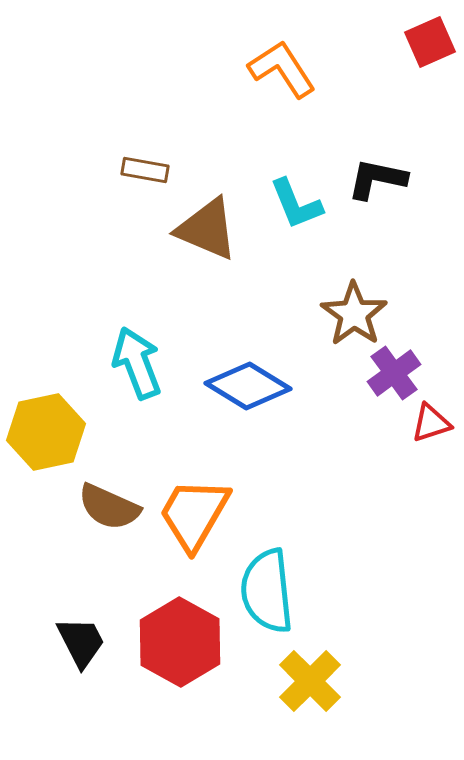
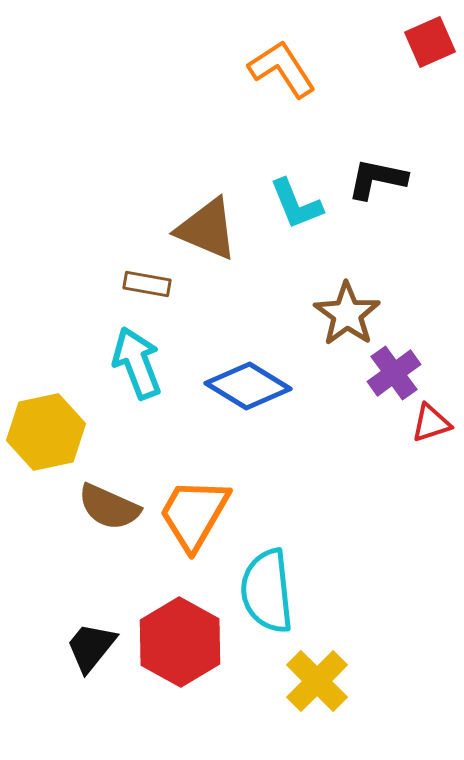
brown rectangle: moved 2 px right, 114 px down
brown star: moved 7 px left
black trapezoid: moved 10 px right, 5 px down; rotated 114 degrees counterclockwise
yellow cross: moved 7 px right
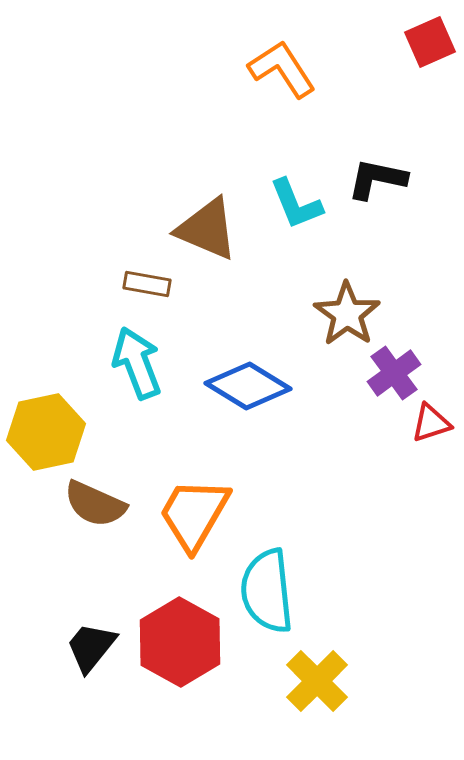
brown semicircle: moved 14 px left, 3 px up
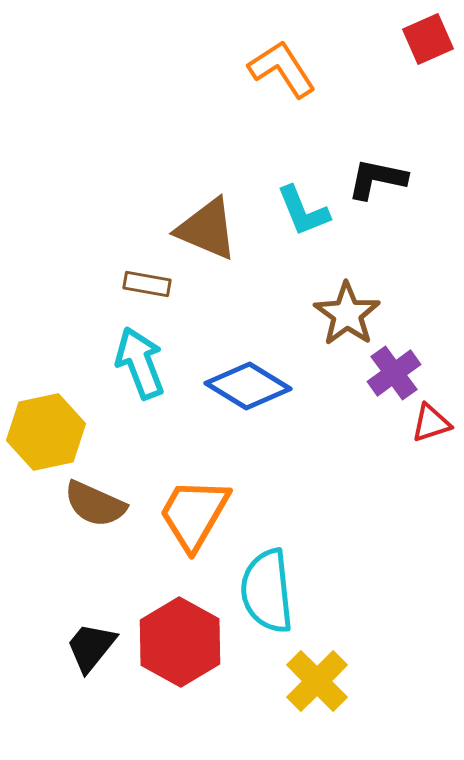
red square: moved 2 px left, 3 px up
cyan L-shape: moved 7 px right, 7 px down
cyan arrow: moved 3 px right
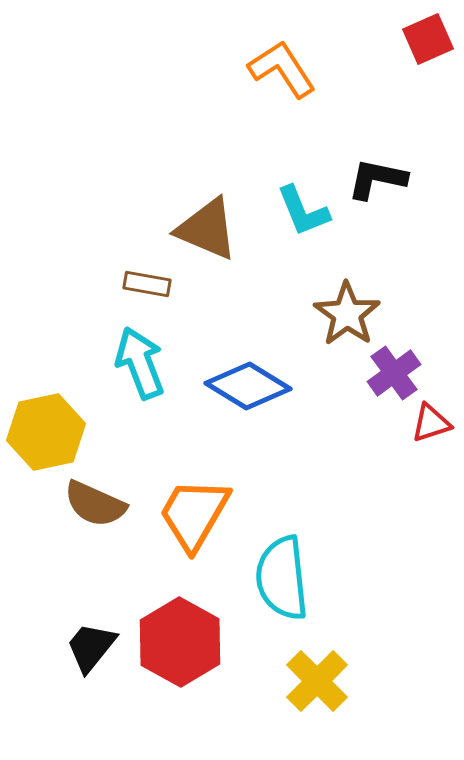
cyan semicircle: moved 15 px right, 13 px up
